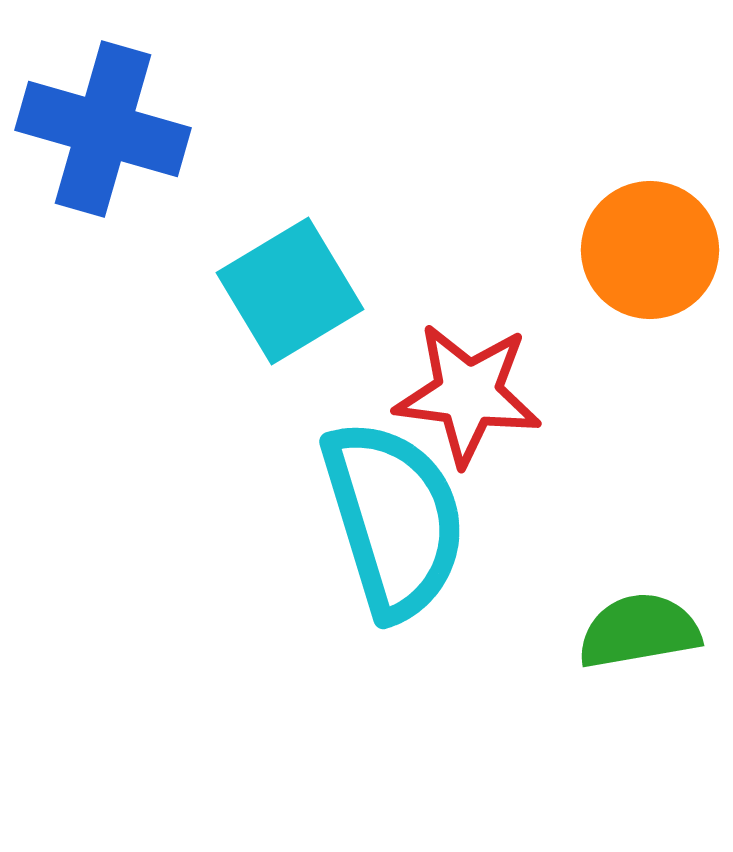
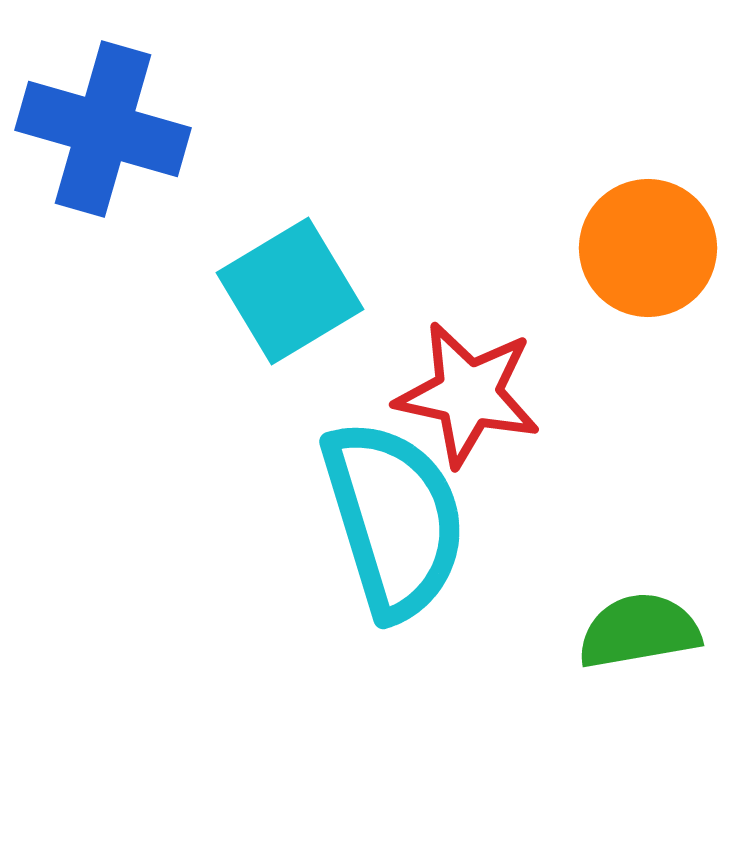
orange circle: moved 2 px left, 2 px up
red star: rotated 5 degrees clockwise
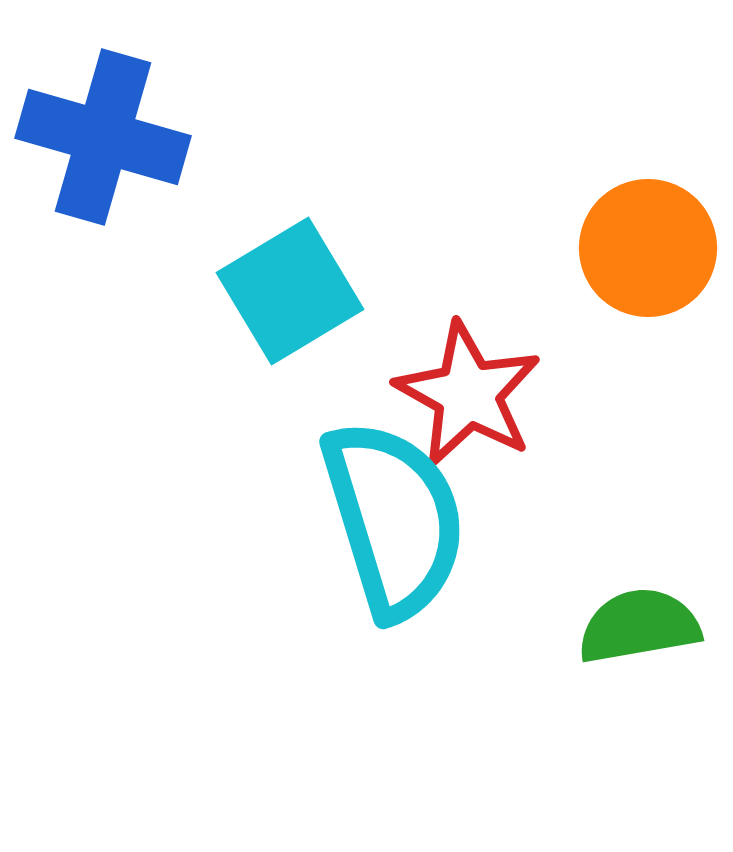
blue cross: moved 8 px down
red star: rotated 17 degrees clockwise
green semicircle: moved 5 px up
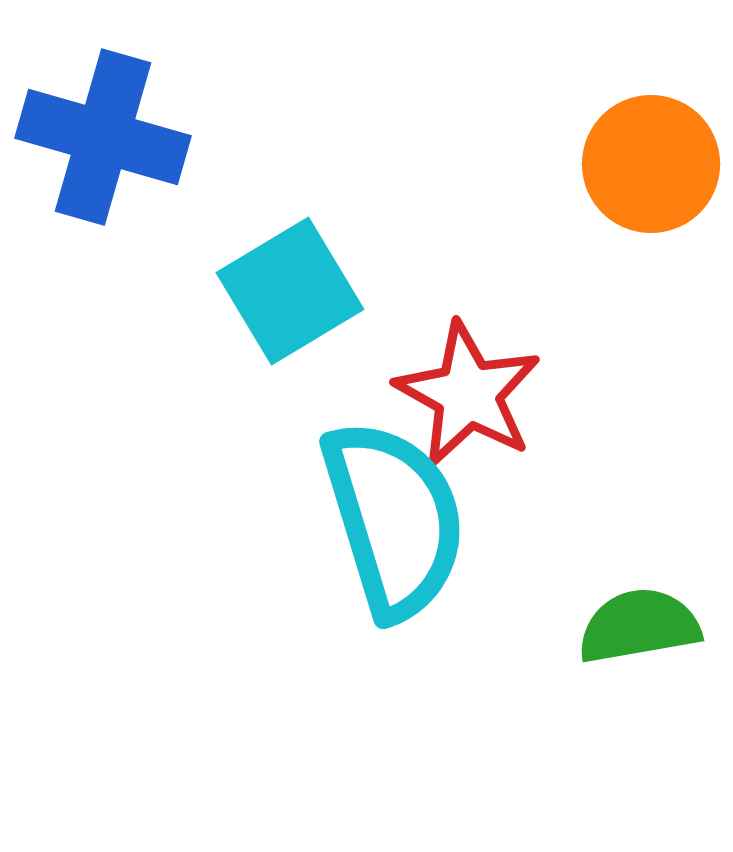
orange circle: moved 3 px right, 84 px up
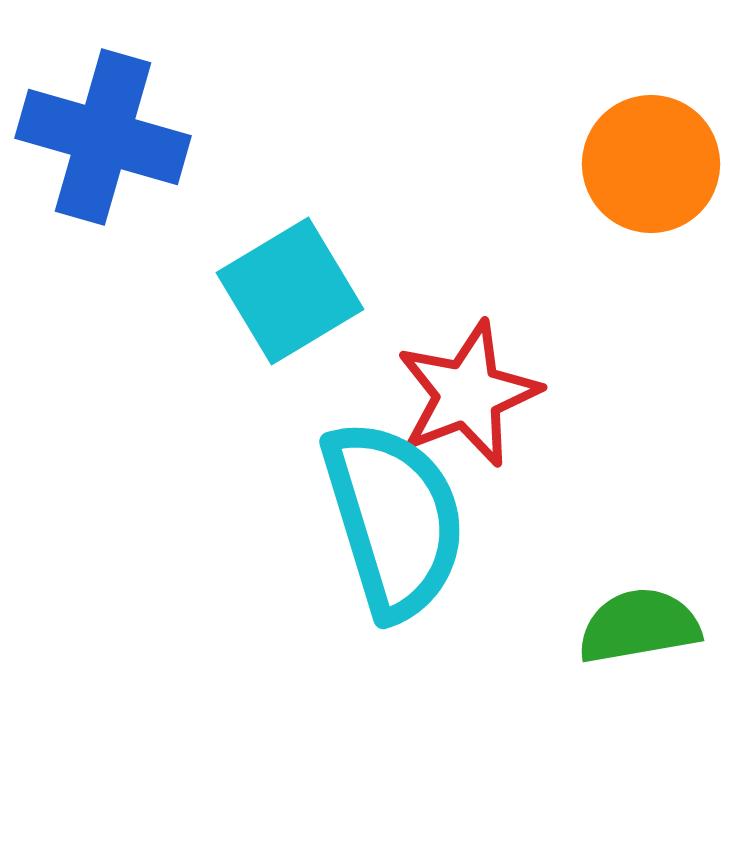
red star: rotated 22 degrees clockwise
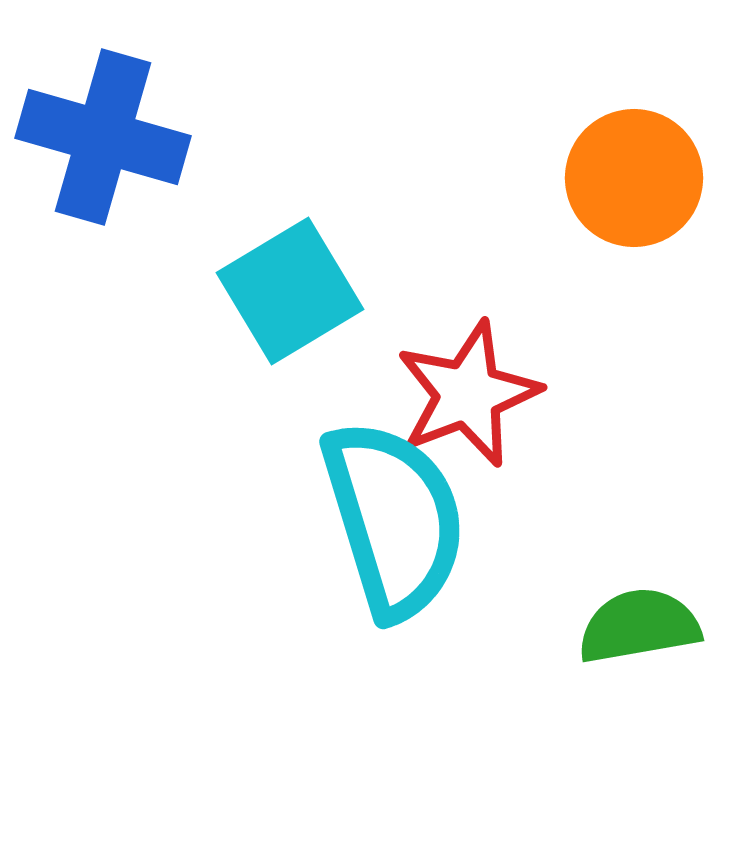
orange circle: moved 17 px left, 14 px down
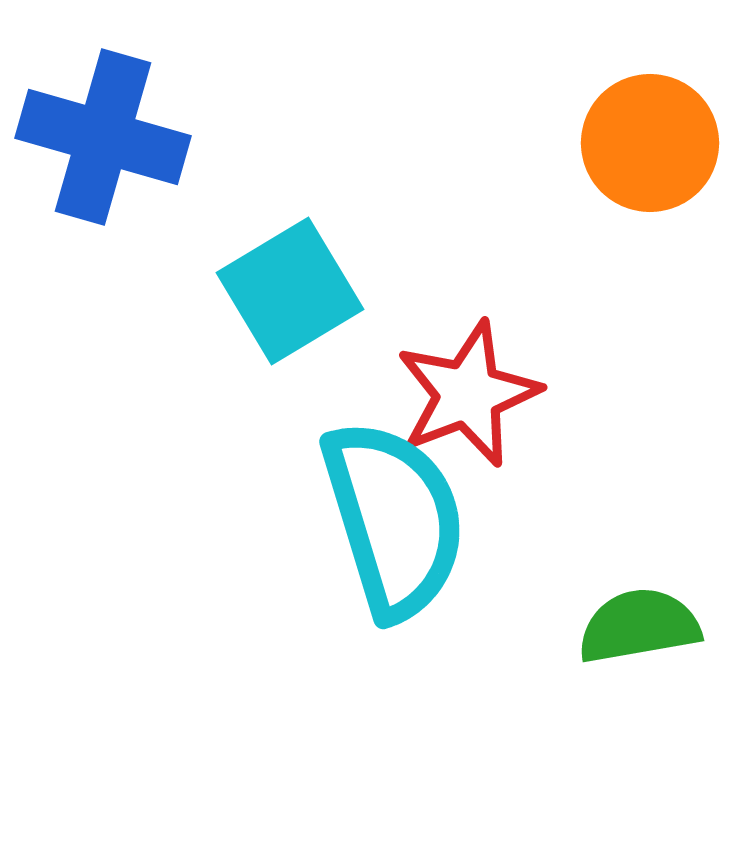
orange circle: moved 16 px right, 35 px up
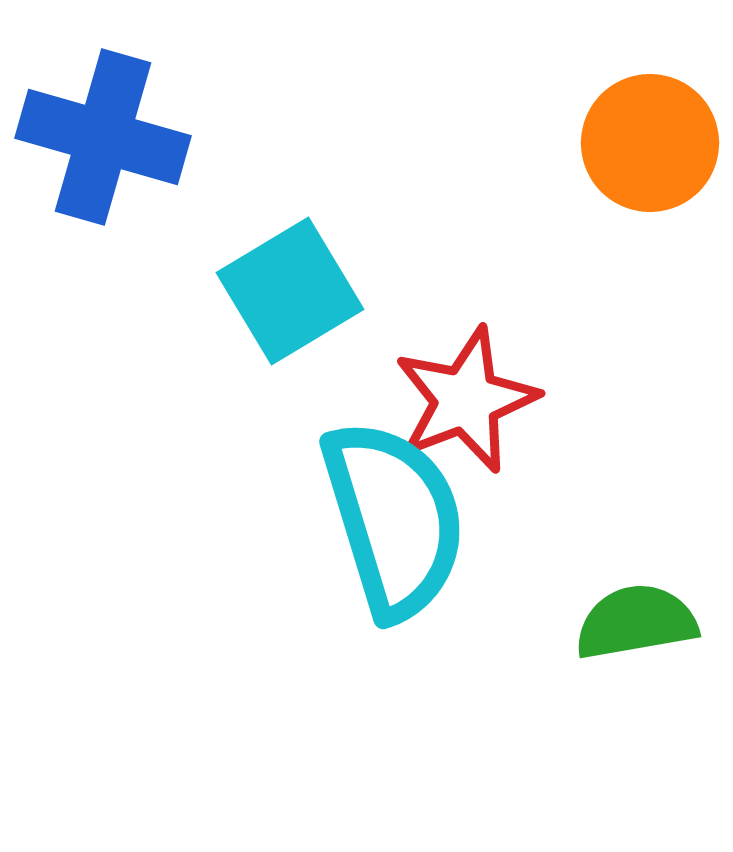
red star: moved 2 px left, 6 px down
green semicircle: moved 3 px left, 4 px up
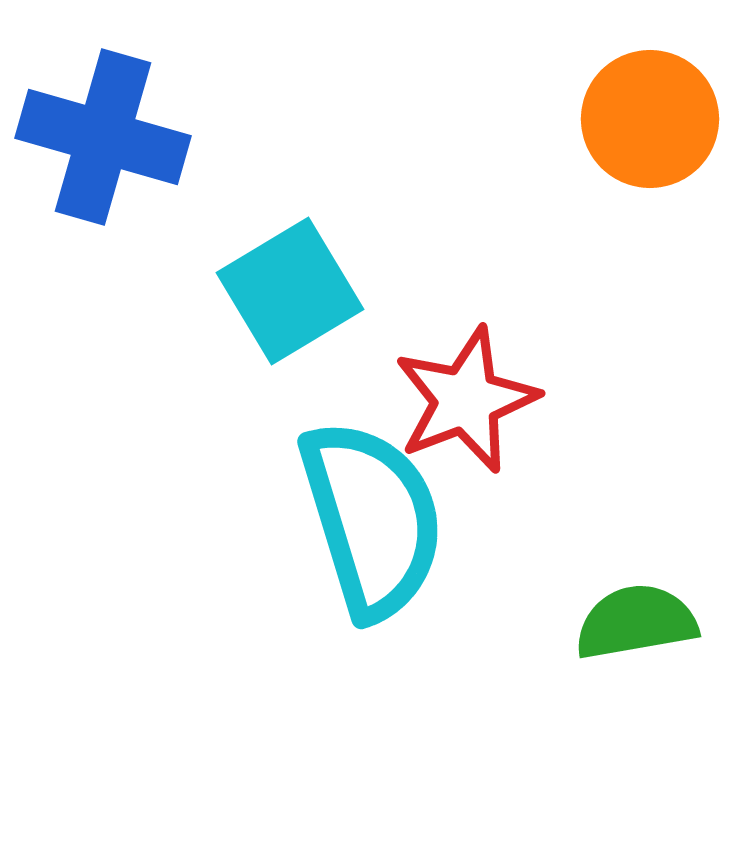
orange circle: moved 24 px up
cyan semicircle: moved 22 px left
